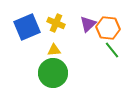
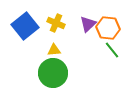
blue square: moved 2 px left, 1 px up; rotated 16 degrees counterclockwise
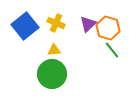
orange hexagon: rotated 10 degrees clockwise
green circle: moved 1 px left, 1 px down
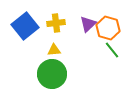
yellow cross: rotated 30 degrees counterclockwise
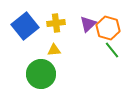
green circle: moved 11 px left
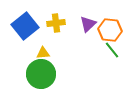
orange hexagon: moved 2 px right, 2 px down; rotated 10 degrees counterclockwise
yellow triangle: moved 11 px left, 3 px down
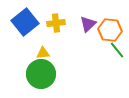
blue square: moved 4 px up
green line: moved 5 px right
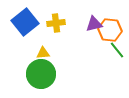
purple triangle: moved 6 px right; rotated 30 degrees clockwise
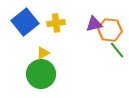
yellow triangle: rotated 24 degrees counterclockwise
